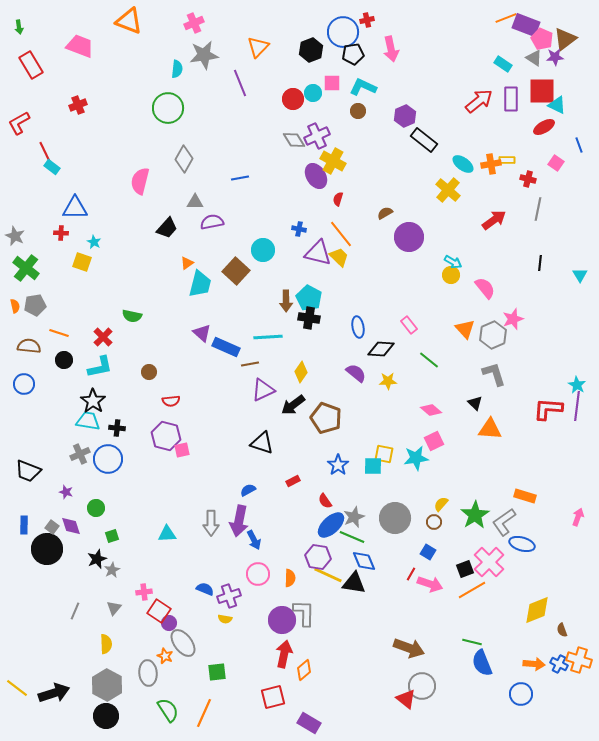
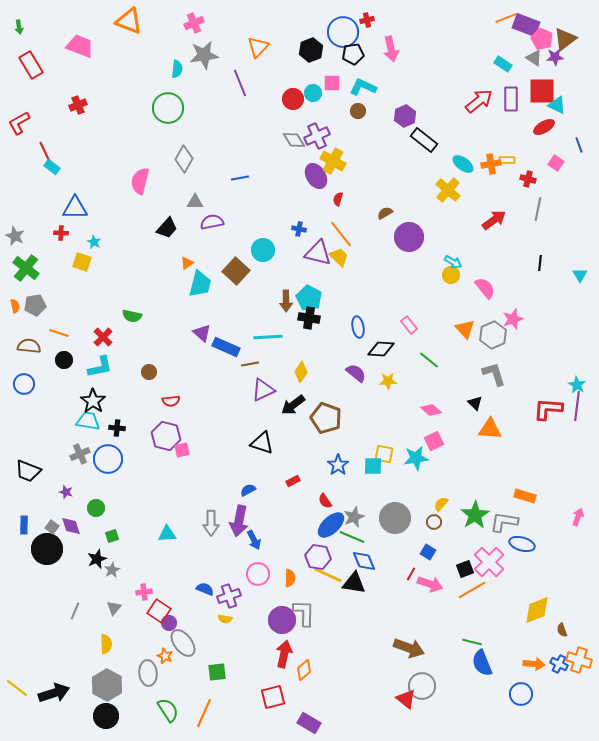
gray L-shape at (504, 522): rotated 44 degrees clockwise
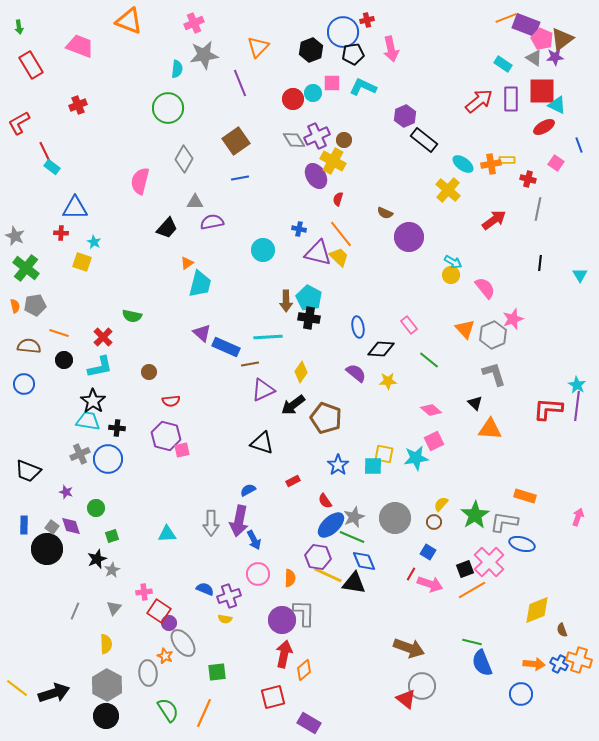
brown triangle at (565, 39): moved 3 px left
brown circle at (358, 111): moved 14 px left, 29 px down
brown semicircle at (385, 213): rotated 126 degrees counterclockwise
brown square at (236, 271): moved 130 px up; rotated 12 degrees clockwise
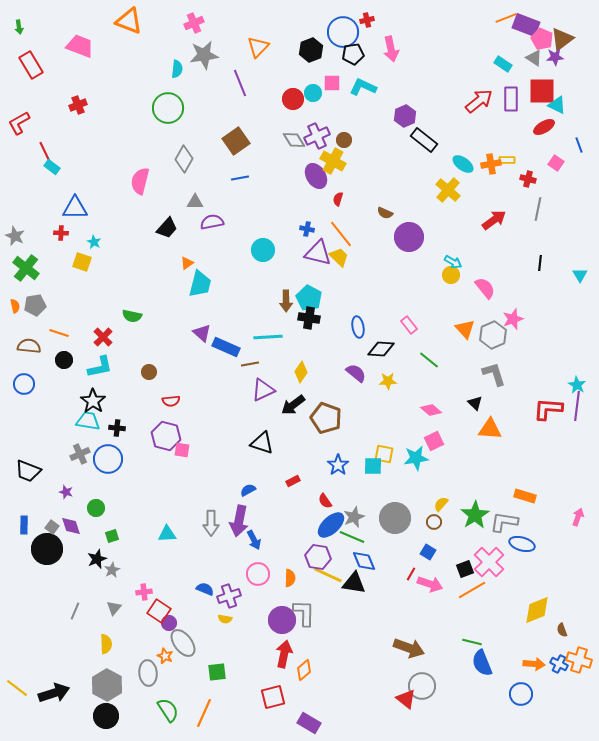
blue cross at (299, 229): moved 8 px right
pink square at (182, 450): rotated 21 degrees clockwise
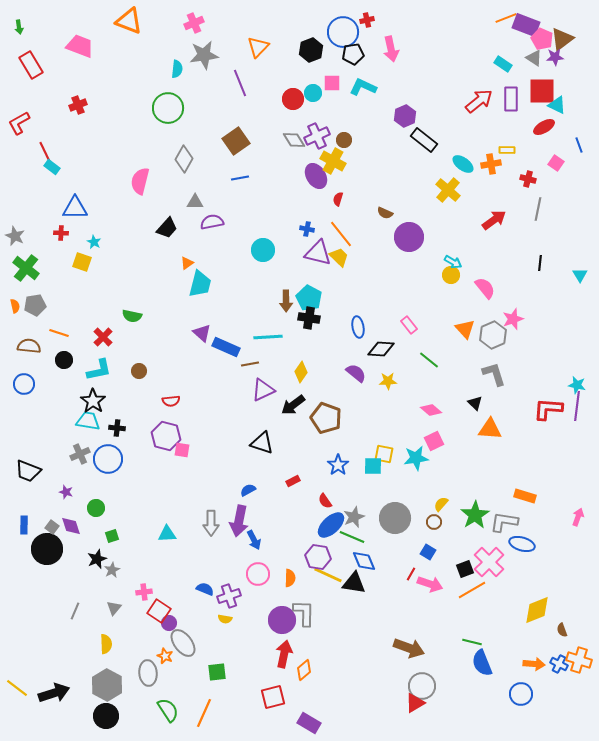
yellow rectangle at (507, 160): moved 10 px up
cyan L-shape at (100, 367): moved 1 px left, 3 px down
brown circle at (149, 372): moved 10 px left, 1 px up
cyan star at (577, 385): rotated 18 degrees counterclockwise
red triangle at (406, 699): moved 9 px right, 4 px down; rotated 50 degrees clockwise
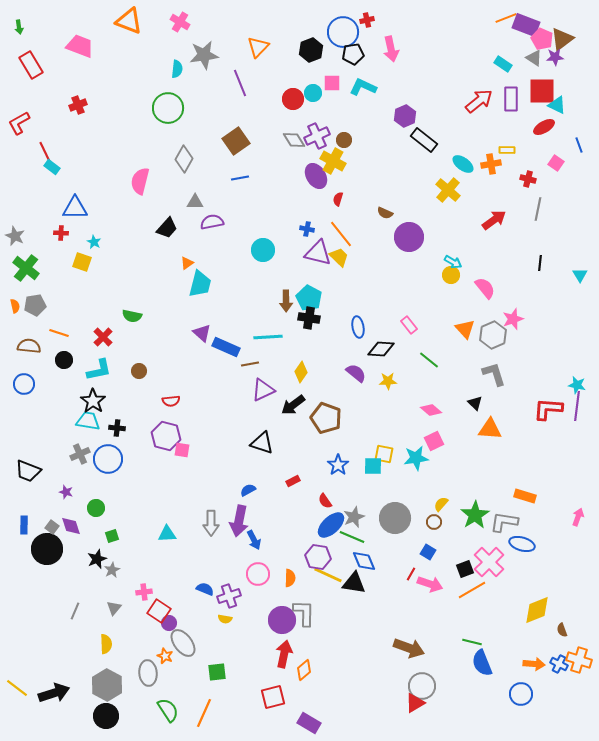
pink cross at (194, 23): moved 14 px left, 1 px up; rotated 36 degrees counterclockwise
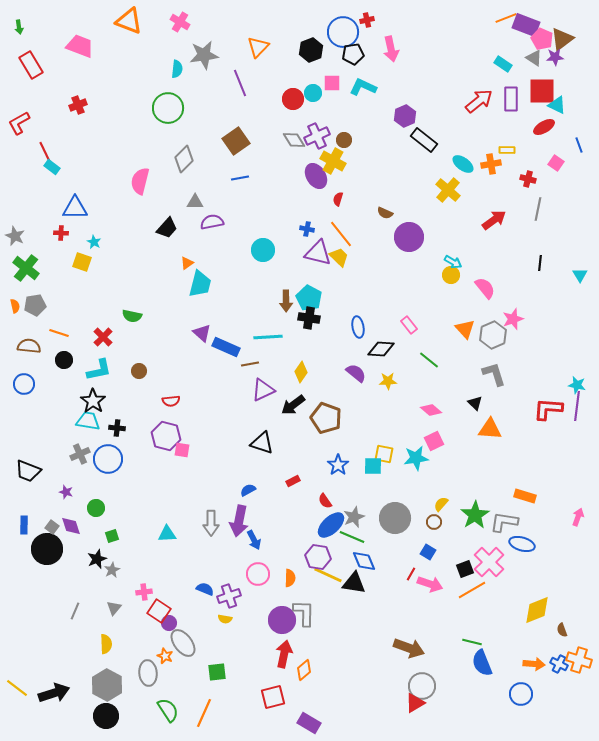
gray diamond at (184, 159): rotated 16 degrees clockwise
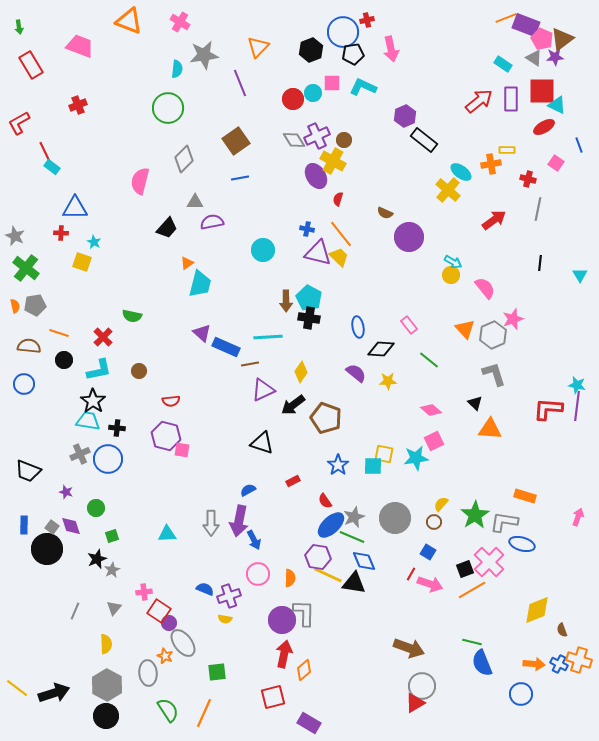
cyan ellipse at (463, 164): moved 2 px left, 8 px down
